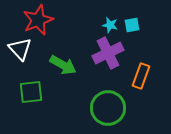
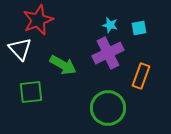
cyan square: moved 7 px right, 3 px down
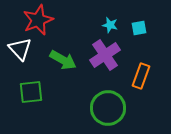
purple cross: moved 3 px left, 2 px down; rotated 8 degrees counterclockwise
green arrow: moved 5 px up
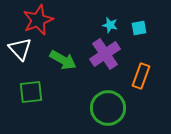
purple cross: moved 1 px up
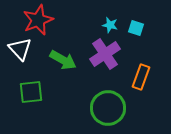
cyan square: moved 3 px left; rotated 28 degrees clockwise
orange rectangle: moved 1 px down
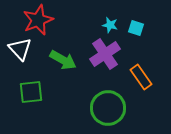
orange rectangle: rotated 55 degrees counterclockwise
